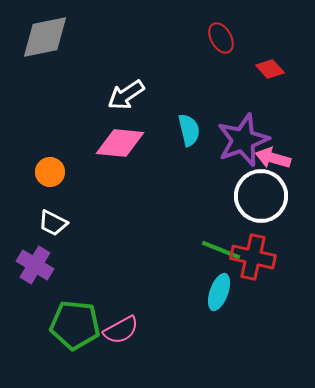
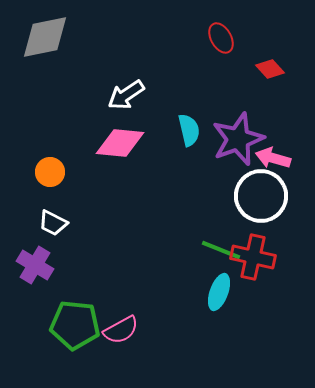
purple star: moved 5 px left, 1 px up
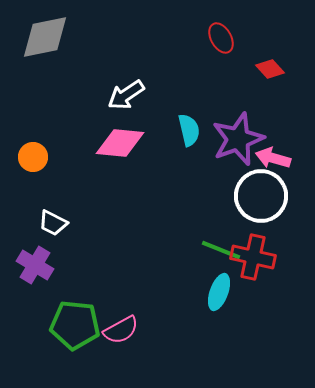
orange circle: moved 17 px left, 15 px up
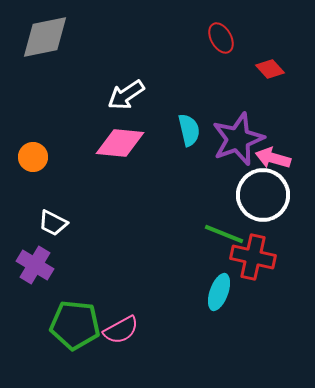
white circle: moved 2 px right, 1 px up
green line: moved 3 px right, 16 px up
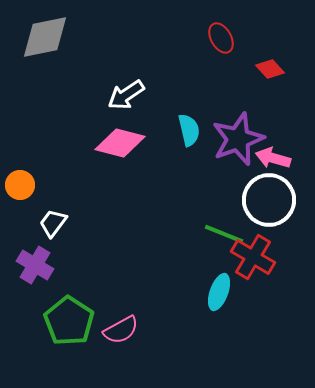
pink diamond: rotated 9 degrees clockwise
orange circle: moved 13 px left, 28 px down
white circle: moved 6 px right, 5 px down
white trapezoid: rotated 100 degrees clockwise
red cross: rotated 18 degrees clockwise
green pentagon: moved 6 px left, 4 px up; rotated 27 degrees clockwise
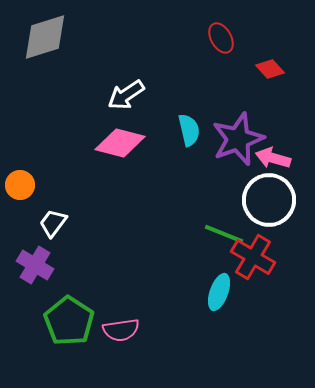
gray diamond: rotated 6 degrees counterclockwise
pink semicircle: rotated 21 degrees clockwise
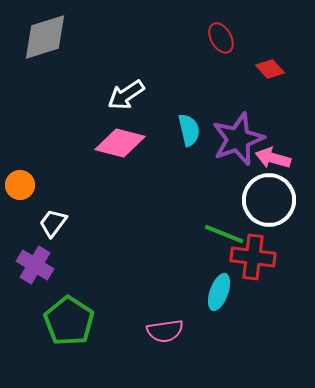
red cross: rotated 24 degrees counterclockwise
pink semicircle: moved 44 px right, 1 px down
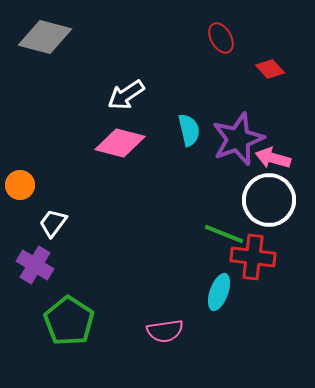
gray diamond: rotated 32 degrees clockwise
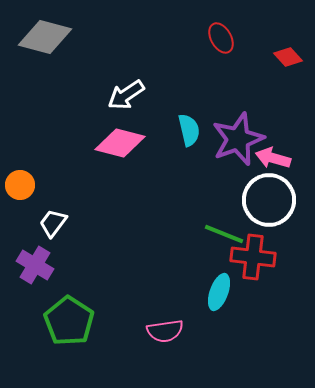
red diamond: moved 18 px right, 12 px up
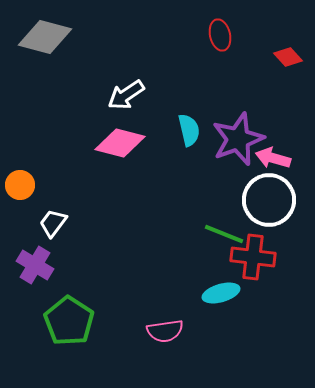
red ellipse: moved 1 px left, 3 px up; rotated 16 degrees clockwise
cyan ellipse: moved 2 px right, 1 px down; rotated 54 degrees clockwise
